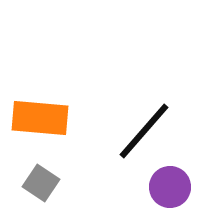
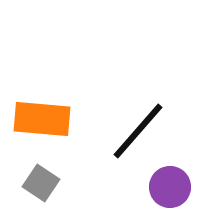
orange rectangle: moved 2 px right, 1 px down
black line: moved 6 px left
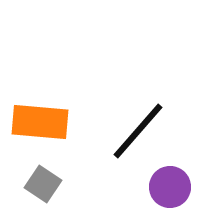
orange rectangle: moved 2 px left, 3 px down
gray square: moved 2 px right, 1 px down
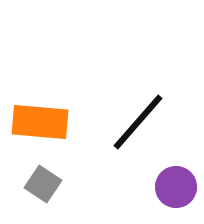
black line: moved 9 px up
purple circle: moved 6 px right
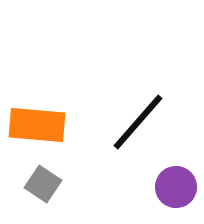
orange rectangle: moved 3 px left, 3 px down
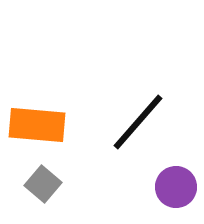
gray square: rotated 6 degrees clockwise
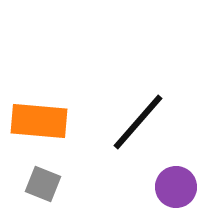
orange rectangle: moved 2 px right, 4 px up
gray square: rotated 18 degrees counterclockwise
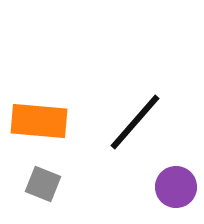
black line: moved 3 px left
